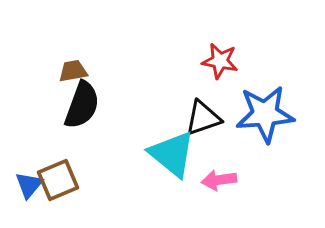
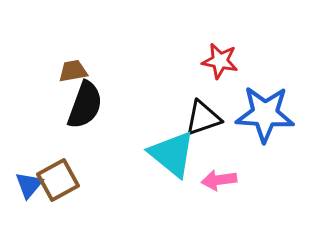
black semicircle: moved 3 px right
blue star: rotated 8 degrees clockwise
brown square: rotated 6 degrees counterclockwise
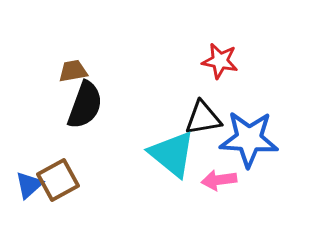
blue star: moved 16 px left, 25 px down
black triangle: rotated 9 degrees clockwise
blue triangle: rotated 8 degrees clockwise
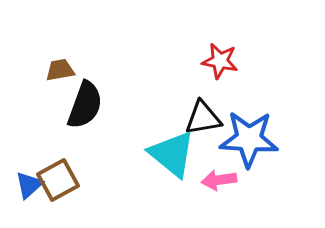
brown trapezoid: moved 13 px left, 1 px up
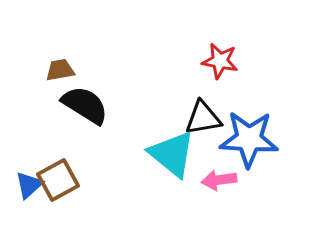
black semicircle: rotated 78 degrees counterclockwise
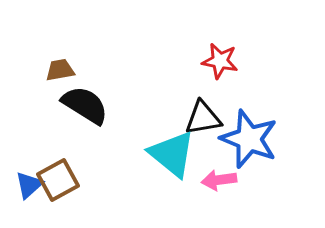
blue star: rotated 18 degrees clockwise
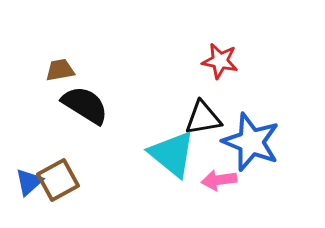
blue star: moved 2 px right, 3 px down
blue triangle: moved 3 px up
